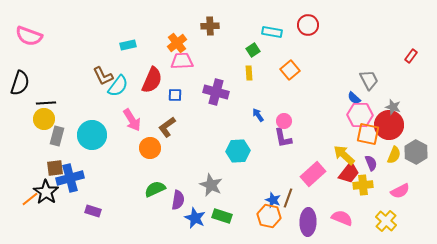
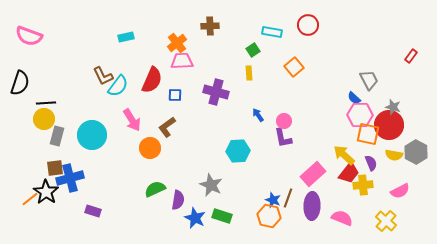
cyan rectangle at (128, 45): moved 2 px left, 8 px up
orange square at (290, 70): moved 4 px right, 3 px up
yellow semicircle at (394, 155): rotated 78 degrees clockwise
purple ellipse at (308, 222): moved 4 px right, 16 px up
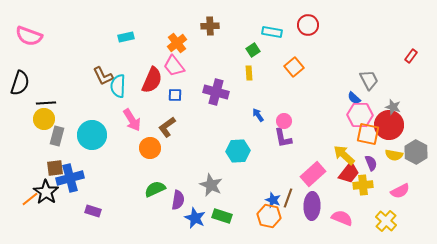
pink trapezoid at (182, 61): moved 8 px left, 5 px down; rotated 125 degrees counterclockwise
cyan semicircle at (118, 86): rotated 145 degrees clockwise
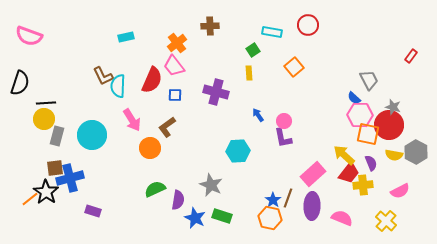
blue star at (273, 200): rotated 14 degrees clockwise
orange hexagon at (269, 216): moved 1 px right, 2 px down
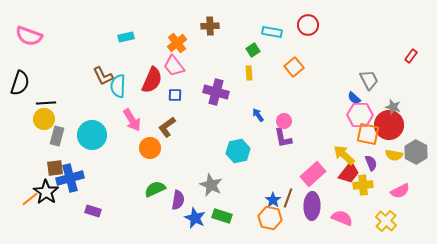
cyan hexagon at (238, 151): rotated 10 degrees counterclockwise
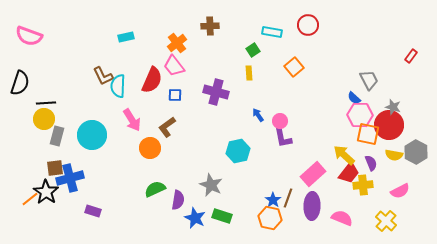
pink circle at (284, 121): moved 4 px left
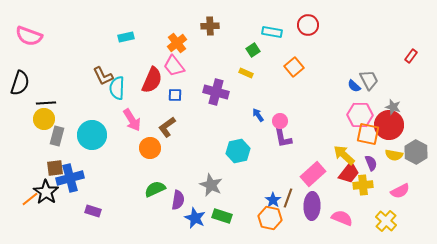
yellow rectangle at (249, 73): moved 3 px left; rotated 64 degrees counterclockwise
cyan semicircle at (118, 86): moved 1 px left, 2 px down
blue semicircle at (354, 98): moved 12 px up
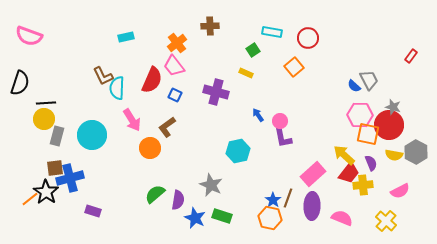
red circle at (308, 25): moved 13 px down
blue square at (175, 95): rotated 24 degrees clockwise
green semicircle at (155, 189): moved 5 px down; rotated 15 degrees counterclockwise
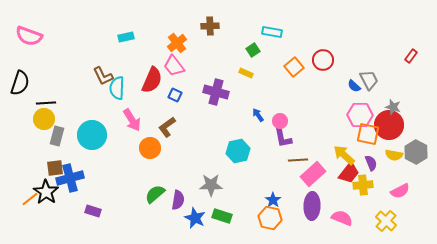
red circle at (308, 38): moved 15 px right, 22 px down
gray star at (211, 185): rotated 25 degrees counterclockwise
brown line at (288, 198): moved 10 px right, 38 px up; rotated 66 degrees clockwise
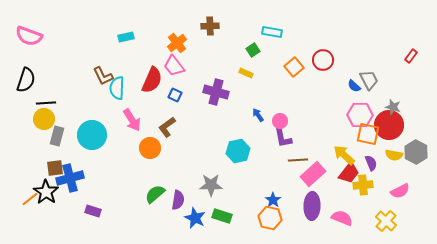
black semicircle at (20, 83): moved 6 px right, 3 px up
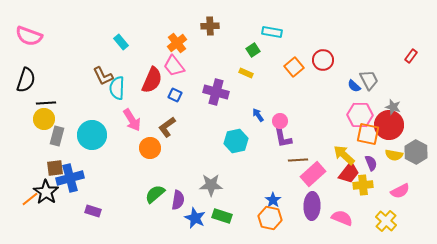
cyan rectangle at (126, 37): moved 5 px left, 5 px down; rotated 63 degrees clockwise
cyan hexagon at (238, 151): moved 2 px left, 10 px up
